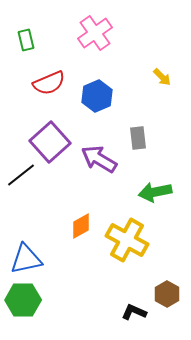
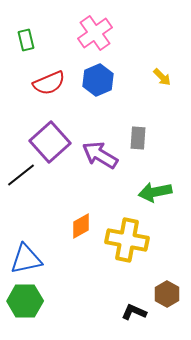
blue hexagon: moved 1 px right, 16 px up
gray rectangle: rotated 10 degrees clockwise
purple arrow: moved 1 px right, 4 px up
yellow cross: rotated 18 degrees counterclockwise
green hexagon: moved 2 px right, 1 px down
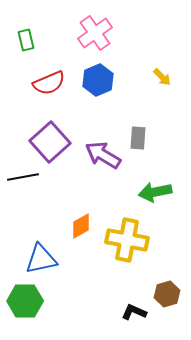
purple arrow: moved 3 px right
black line: moved 2 px right, 2 px down; rotated 28 degrees clockwise
blue triangle: moved 15 px right
brown hexagon: rotated 15 degrees clockwise
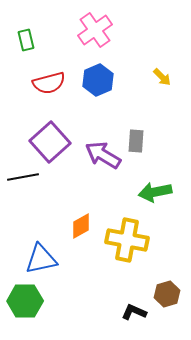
pink cross: moved 3 px up
red semicircle: rotated 8 degrees clockwise
gray rectangle: moved 2 px left, 3 px down
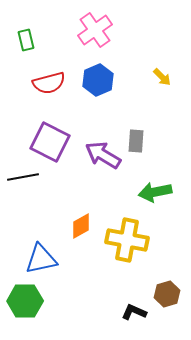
purple square: rotated 21 degrees counterclockwise
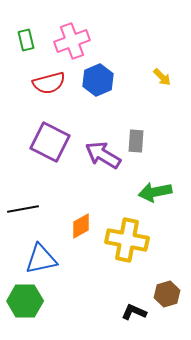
pink cross: moved 23 px left, 11 px down; rotated 16 degrees clockwise
black line: moved 32 px down
